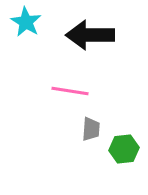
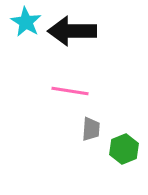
black arrow: moved 18 px left, 4 px up
green hexagon: rotated 16 degrees counterclockwise
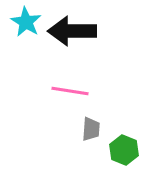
green hexagon: moved 1 px down; rotated 16 degrees counterclockwise
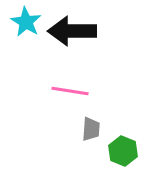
green hexagon: moved 1 px left, 1 px down
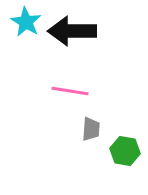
green hexagon: moved 2 px right; rotated 12 degrees counterclockwise
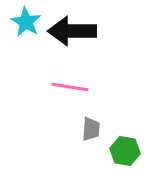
pink line: moved 4 px up
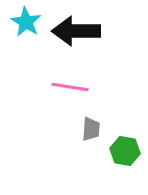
black arrow: moved 4 px right
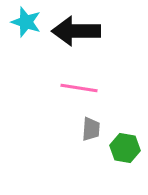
cyan star: rotated 12 degrees counterclockwise
pink line: moved 9 px right, 1 px down
green hexagon: moved 3 px up
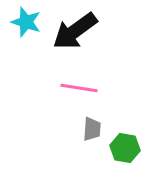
black arrow: moved 1 px left; rotated 36 degrees counterclockwise
gray trapezoid: moved 1 px right
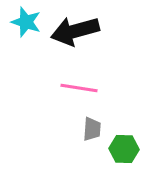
black arrow: rotated 21 degrees clockwise
green hexagon: moved 1 px left, 1 px down; rotated 8 degrees counterclockwise
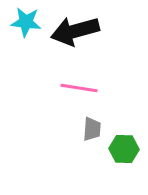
cyan star: rotated 12 degrees counterclockwise
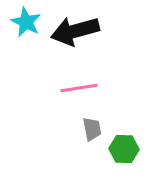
cyan star: rotated 20 degrees clockwise
pink line: rotated 18 degrees counterclockwise
gray trapezoid: rotated 15 degrees counterclockwise
